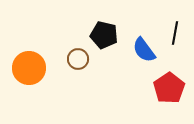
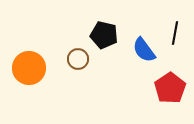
red pentagon: moved 1 px right
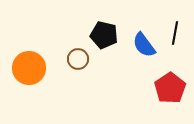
blue semicircle: moved 5 px up
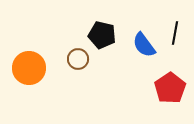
black pentagon: moved 2 px left
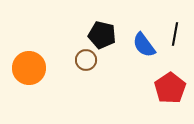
black line: moved 1 px down
brown circle: moved 8 px right, 1 px down
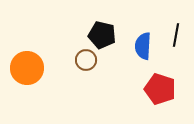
black line: moved 1 px right, 1 px down
blue semicircle: moved 1 px left, 1 px down; rotated 40 degrees clockwise
orange circle: moved 2 px left
red pentagon: moved 10 px left, 1 px down; rotated 20 degrees counterclockwise
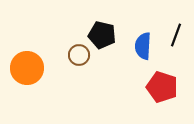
black line: rotated 10 degrees clockwise
brown circle: moved 7 px left, 5 px up
red pentagon: moved 2 px right, 2 px up
